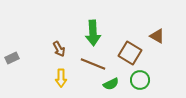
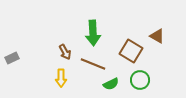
brown arrow: moved 6 px right, 3 px down
brown square: moved 1 px right, 2 px up
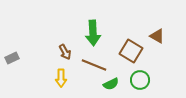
brown line: moved 1 px right, 1 px down
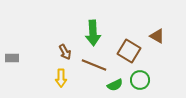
brown square: moved 2 px left
gray rectangle: rotated 24 degrees clockwise
green semicircle: moved 4 px right, 1 px down
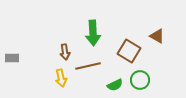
brown arrow: rotated 21 degrees clockwise
brown line: moved 6 px left, 1 px down; rotated 35 degrees counterclockwise
yellow arrow: rotated 12 degrees counterclockwise
